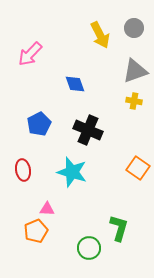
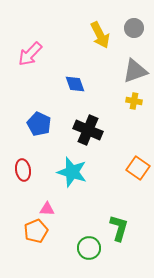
blue pentagon: rotated 20 degrees counterclockwise
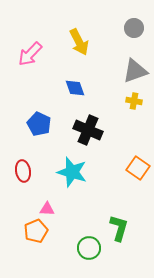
yellow arrow: moved 21 px left, 7 px down
blue diamond: moved 4 px down
red ellipse: moved 1 px down
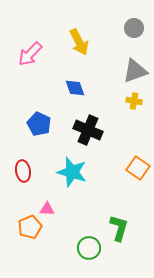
orange pentagon: moved 6 px left, 4 px up
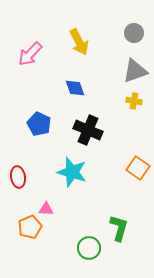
gray circle: moved 5 px down
red ellipse: moved 5 px left, 6 px down
pink triangle: moved 1 px left
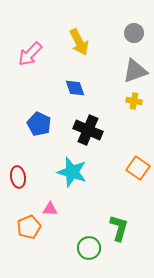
pink triangle: moved 4 px right
orange pentagon: moved 1 px left
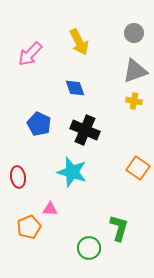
black cross: moved 3 px left
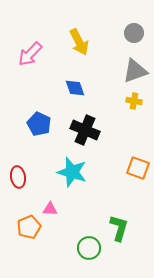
orange square: rotated 15 degrees counterclockwise
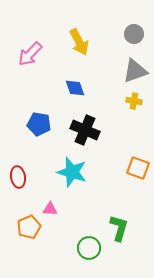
gray circle: moved 1 px down
blue pentagon: rotated 15 degrees counterclockwise
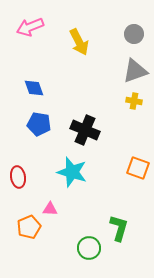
pink arrow: moved 27 px up; rotated 24 degrees clockwise
blue diamond: moved 41 px left
